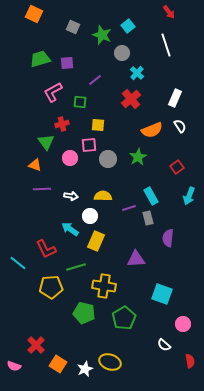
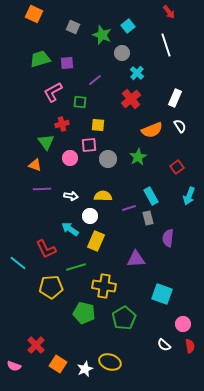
red semicircle at (190, 361): moved 15 px up
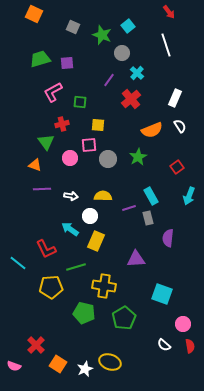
purple line at (95, 80): moved 14 px right; rotated 16 degrees counterclockwise
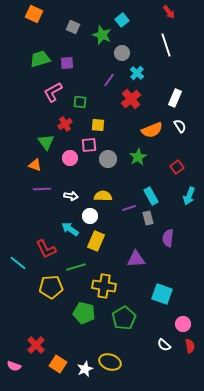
cyan square at (128, 26): moved 6 px left, 6 px up
red cross at (62, 124): moved 3 px right; rotated 16 degrees counterclockwise
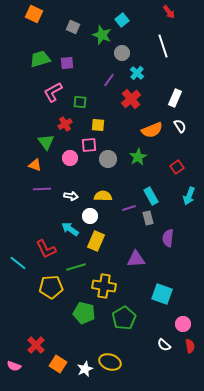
white line at (166, 45): moved 3 px left, 1 px down
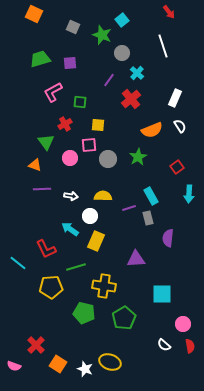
purple square at (67, 63): moved 3 px right
cyan arrow at (189, 196): moved 2 px up; rotated 18 degrees counterclockwise
cyan square at (162, 294): rotated 20 degrees counterclockwise
white star at (85, 369): rotated 28 degrees counterclockwise
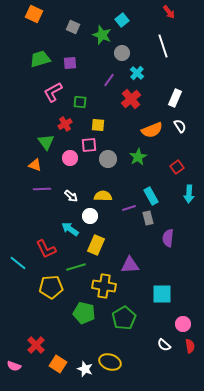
white arrow at (71, 196): rotated 32 degrees clockwise
yellow rectangle at (96, 241): moved 4 px down
purple triangle at (136, 259): moved 6 px left, 6 px down
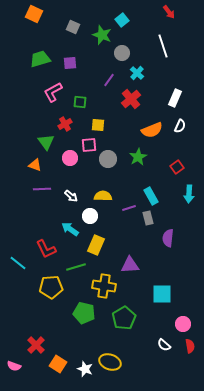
white semicircle at (180, 126): rotated 56 degrees clockwise
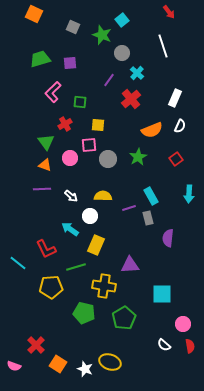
pink L-shape at (53, 92): rotated 15 degrees counterclockwise
orange triangle at (35, 165): moved 10 px right
red square at (177, 167): moved 1 px left, 8 px up
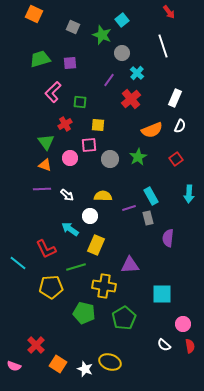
gray circle at (108, 159): moved 2 px right
white arrow at (71, 196): moved 4 px left, 1 px up
